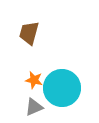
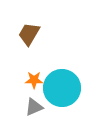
brown trapezoid: moved 1 px down; rotated 15 degrees clockwise
orange star: rotated 12 degrees counterclockwise
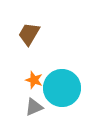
orange star: rotated 18 degrees clockwise
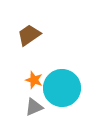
brown trapezoid: moved 1 px down; rotated 25 degrees clockwise
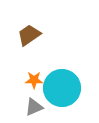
orange star: rotated 18 degrees counterclockwise
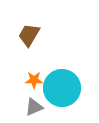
brown trapezoid: rotated 25 degrees counterclockwise
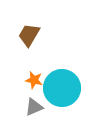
orange star: rotated 12 degrees clockwise
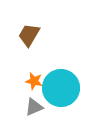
orange star: moved 1 px down
cyan circle: moved 1 px left
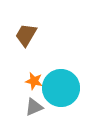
brown trapezoid: moved 3 px left
